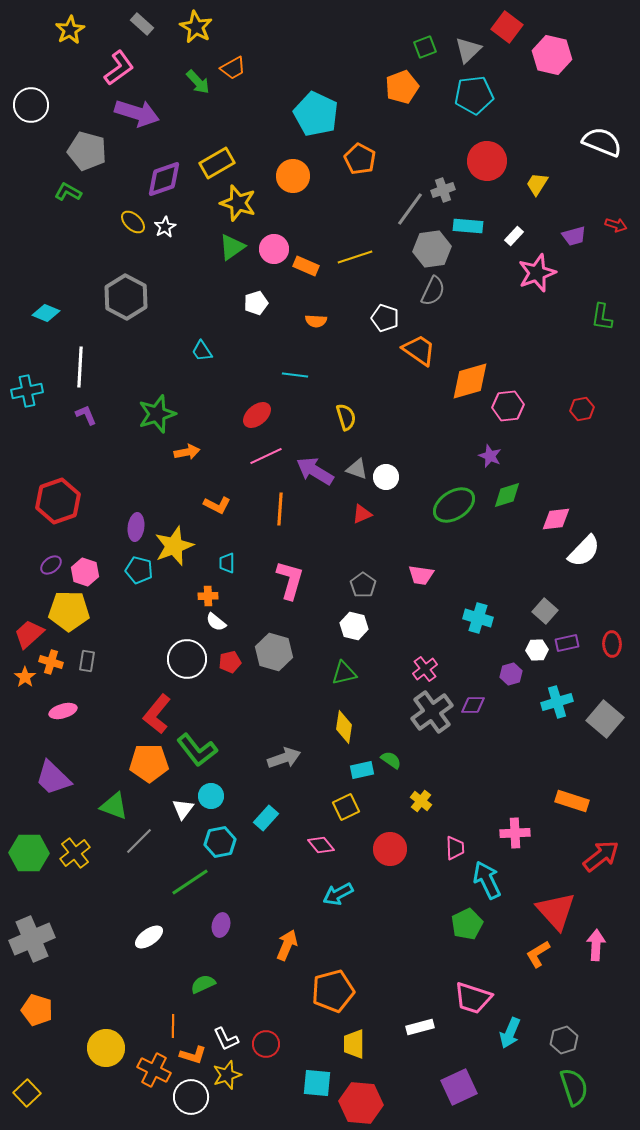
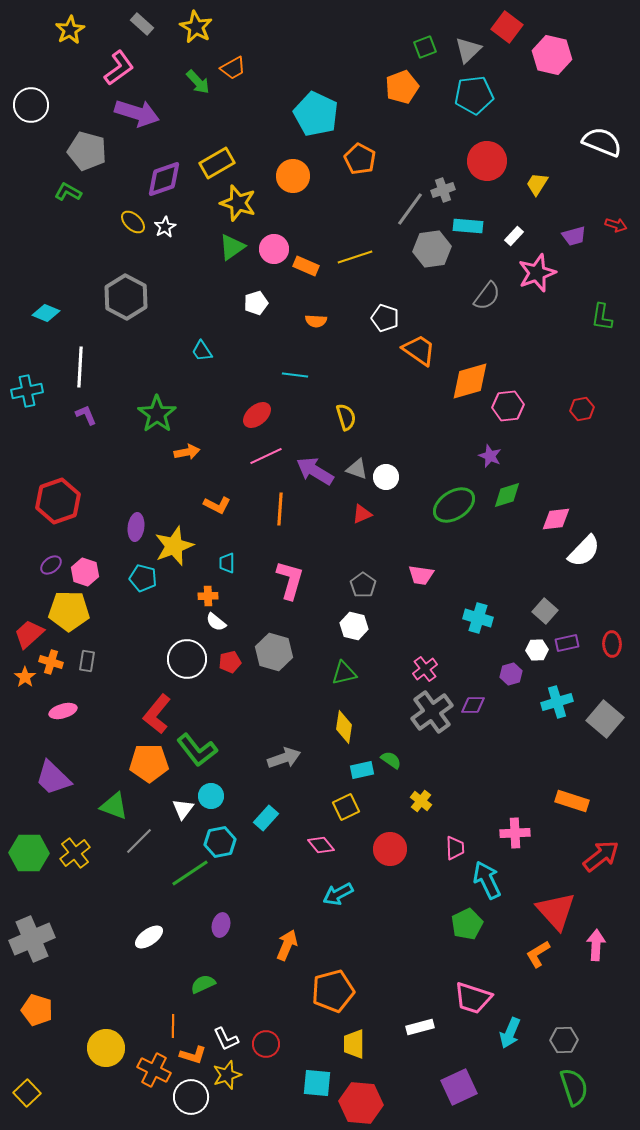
gray semicircle at (433, 291): moved 54 px right, 5 px down; rotated 12 degrees clockwise
green star at (157, 414): rotated 18 degrees counterclockwise
cyan pentagon at (139, 570): moved 4 px right, 8 px down
green line at (190, 882): moved 9 px up
gray hexagon at (564, 1040): rotated 16 degrees clockwise
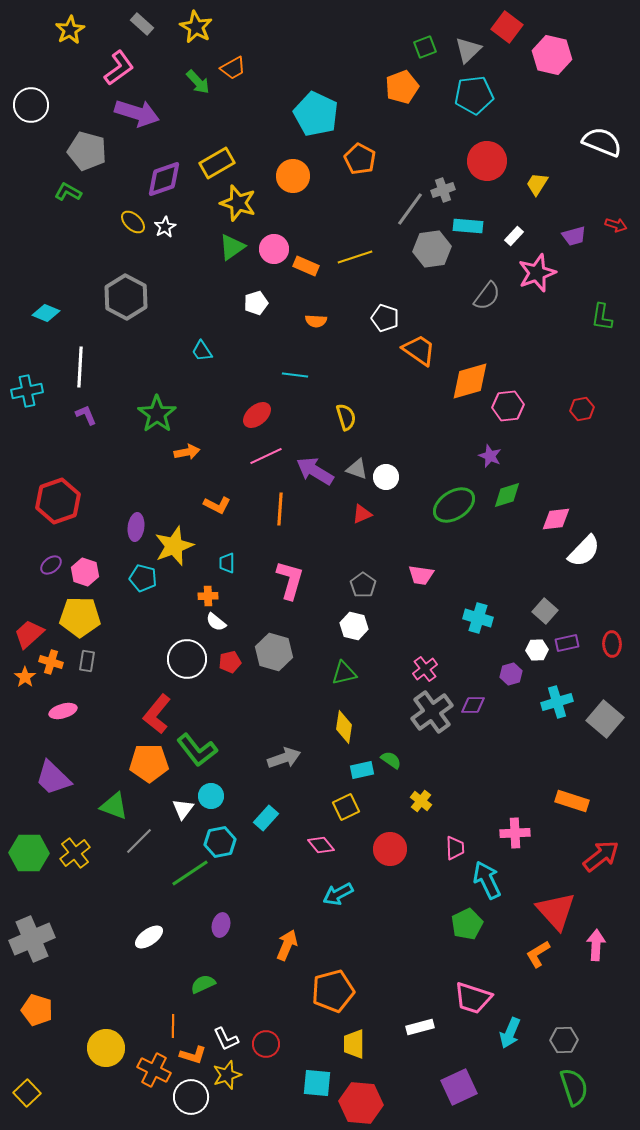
yellow pentagon at (69, 611): moved 11 px right, 6 px down
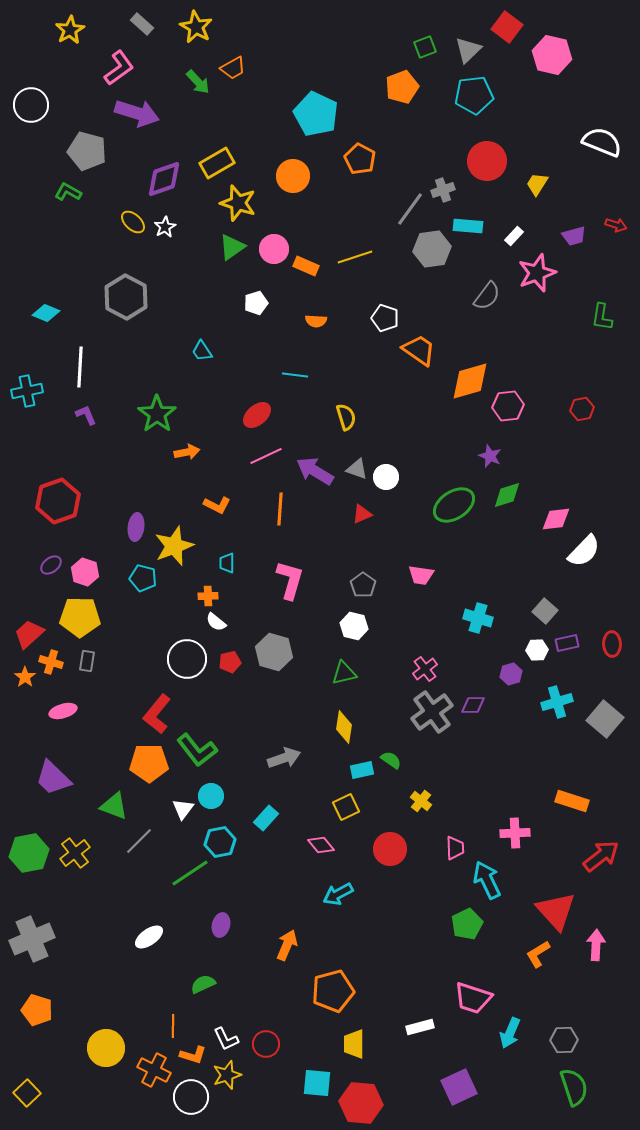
green hexagon at (29, 853): rotated 12 degrees counterclockwise
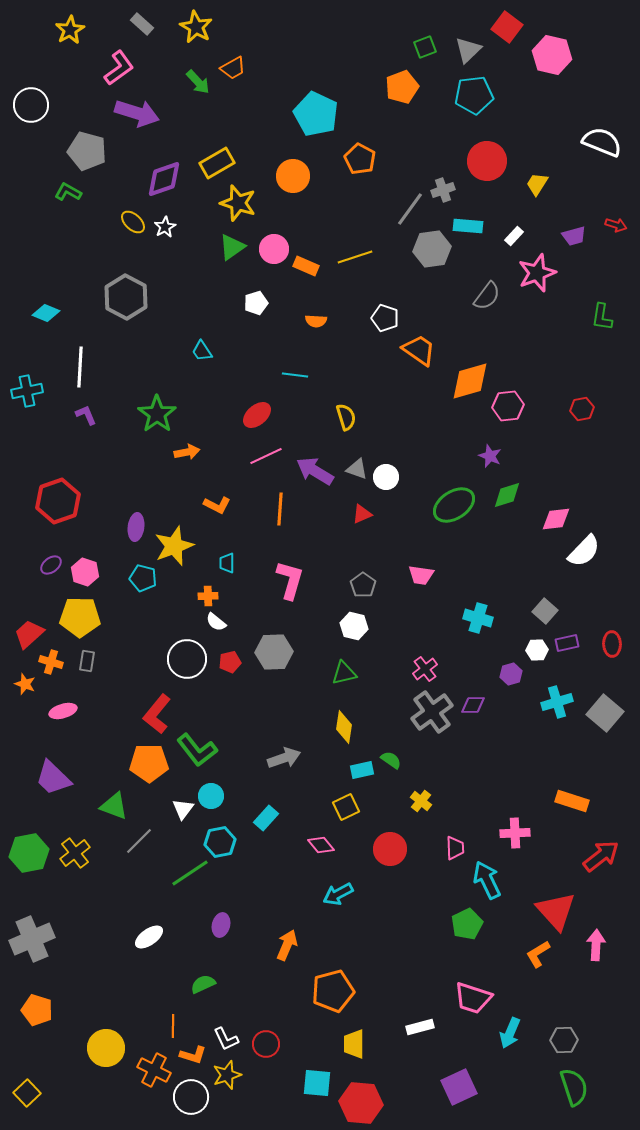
gray hexagon at (274, 652): rotated 18 degrees counterclockwise
orange star at (25, 677): moved 7 px down; rotated 15 degrees counterclockwise
gray square at (605, 719): moved 6 px up
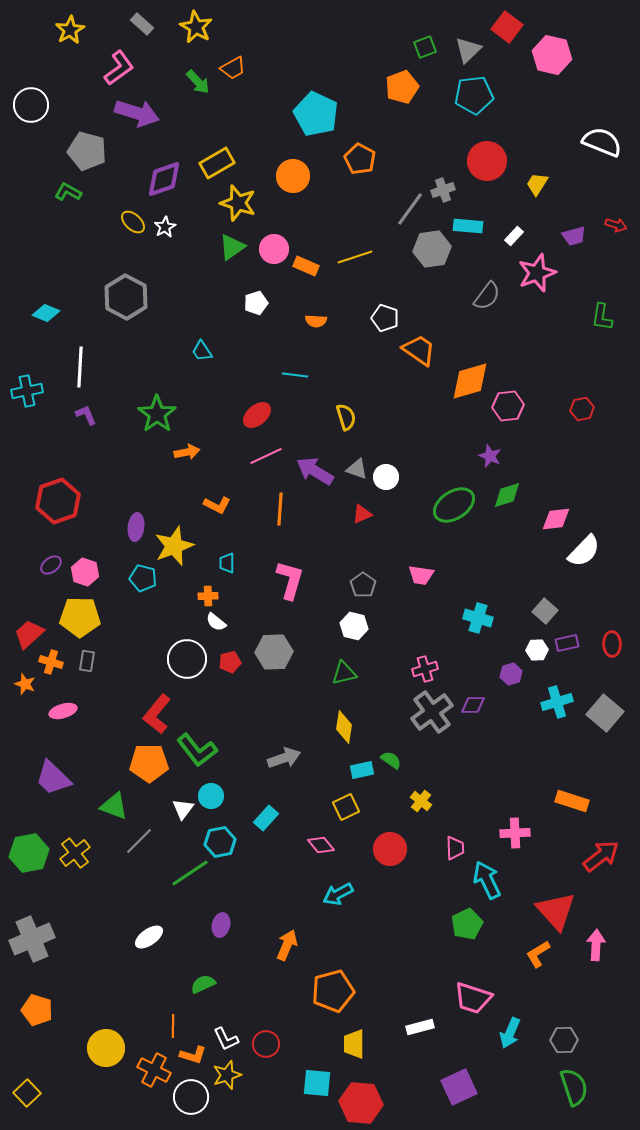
pink cross at (425, 669): rotated 20 degrees clockwise
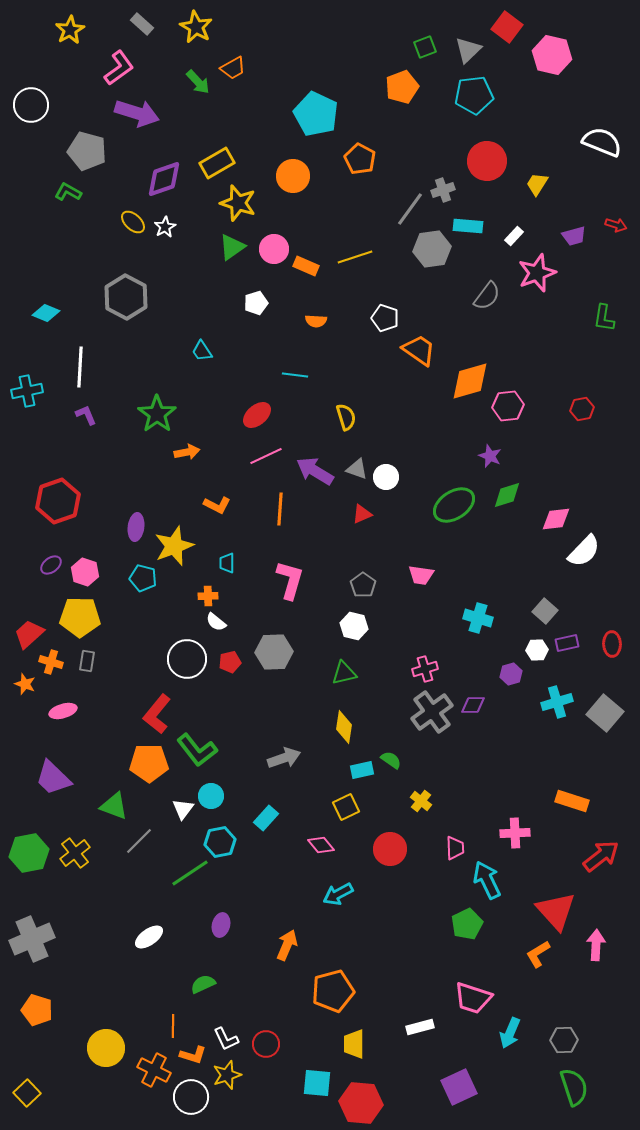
green L-shape at (602, 317): moved 2 px right, 1 px down
